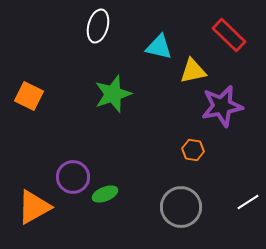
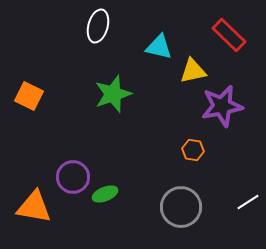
orange triangle: rotated 39 degrees clockwise
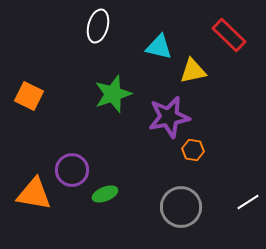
purple star: moved 53 px left, 11 px down
purple circle: moved 1 px left, 7 px up
orange triangle: moved 13 px up
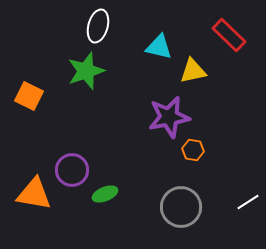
green star: moved 27 px left, 23 px up
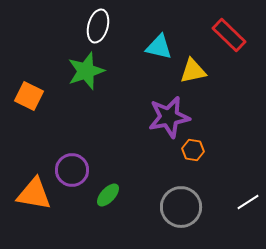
green ellipse: moved 3 px right, 1 px down; rotated 25 degrees counterclockwise
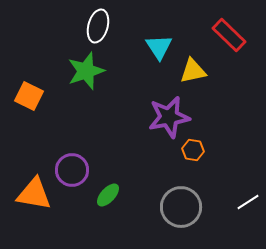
cyan triangle: rotated 44 degrees clockwise
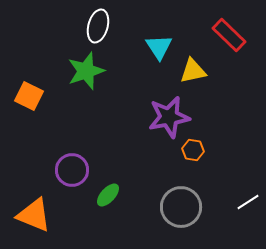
orange triangle: moved 21 px down; rotated 12 degrees clockwise
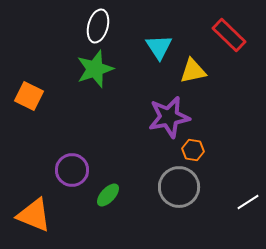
green star: moved 9 px right, 2 px up
gray circle: moved 2 px left, 20 px up
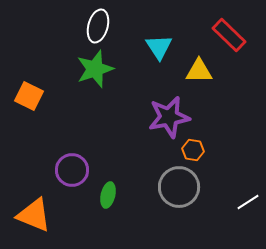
yellow triangle: moved 6 px right; rotated 12 degrees clockwise
green ellipse: rotated 30 degrees counterclockwise
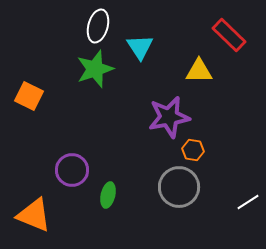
cyan triangle: moved 19 px left
